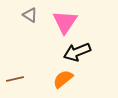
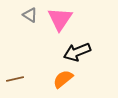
pink triangle: moved 5 px left, 3 px up
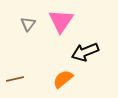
gray triangle: moved 2 px left, 9 px down; rotated 35 degrees clockwise
pink triangle: moved 1 px right, 2 px down
black arrow: moved 8 px right
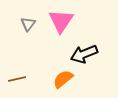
black arrow: moved 1 px left, 2 px down
brown line: moved 2 px right
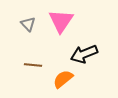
gray triangle: rotated 21 degrees counterclockwise
brown line: moved 16 px right, 14 px up; rotated 18 degrees clockwise
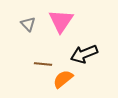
brown line: moved 10 px right, 1 px up
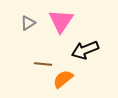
gray triangle: moved 1 px up; rotated 42 degrees clockwise
black arrow: moved 1 px right, 4 px up
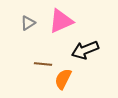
pink triangle: rotated 32 degrees clockwise
orange semicircle: rotated 25 degrees counterclockwise
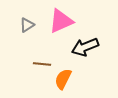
gray triangle: moved 1 px left, 2 px down
black arrow: moved 3 px up
brown line: moved 1 px left
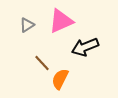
brown line: moved 1 px up; rotated 42 degrees clockwise
orange semicircle: moved 3 px left
